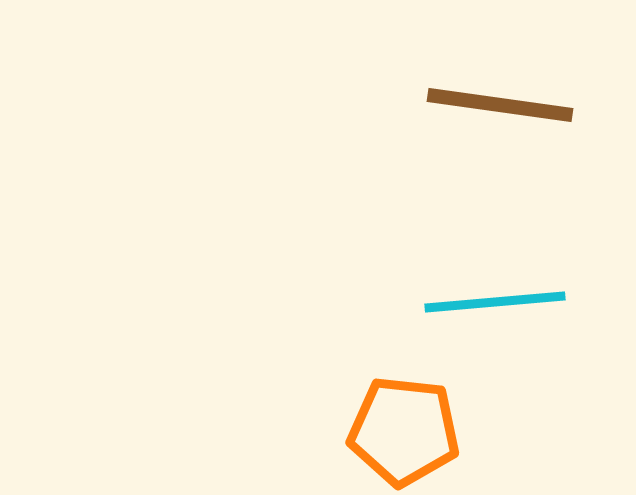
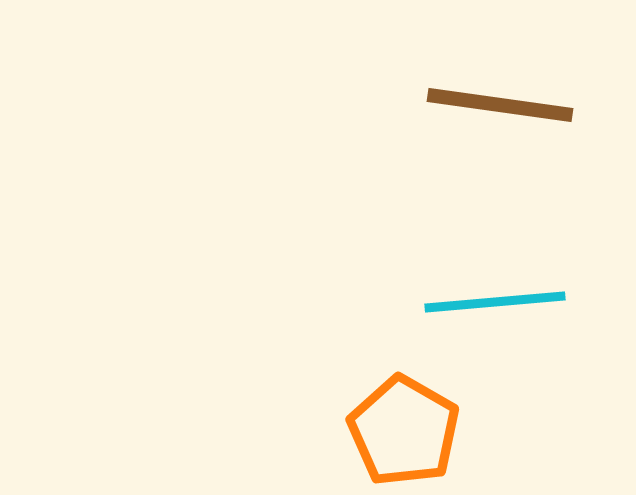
orange pentagon: rotated 24 degrees clockwise
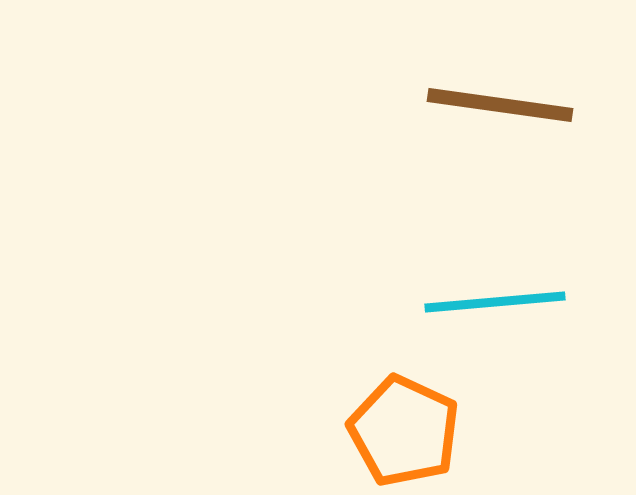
orange pentagon: rotated 5 degrees counterclockwise
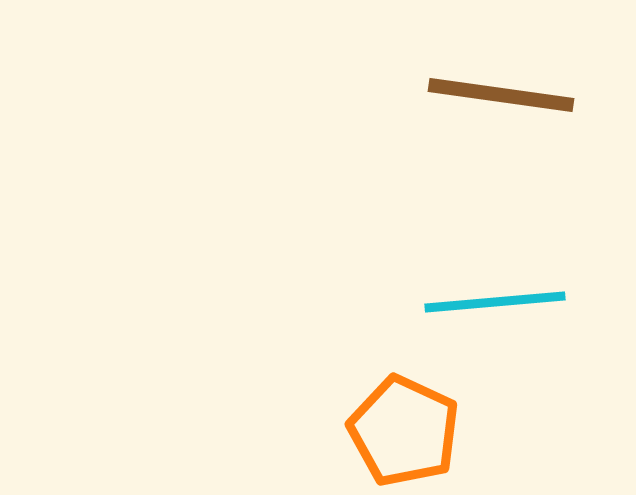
brown line: moved 1 px right, 10 px up
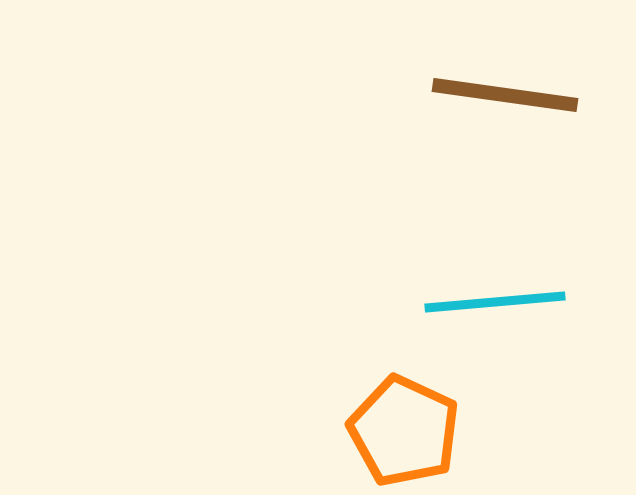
brown line: moved 4 px right
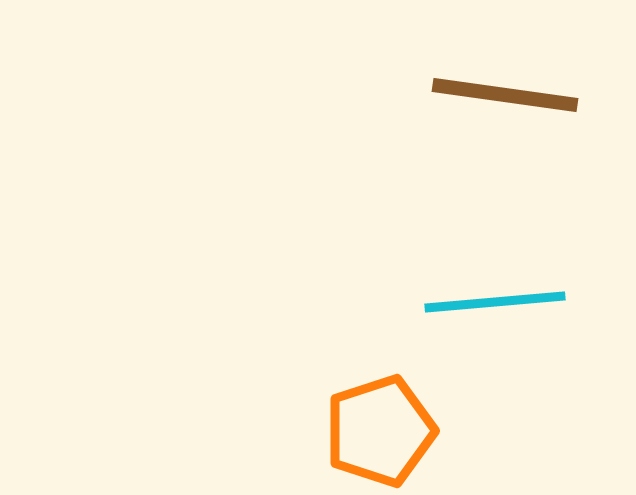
orange pentagon: moved 24 px left; rotated 29 degrees clockwise
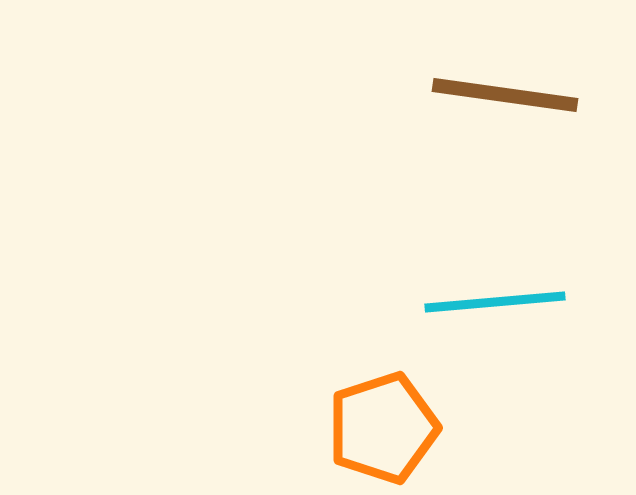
orange pentagon: moved 3 px right, 3 px up
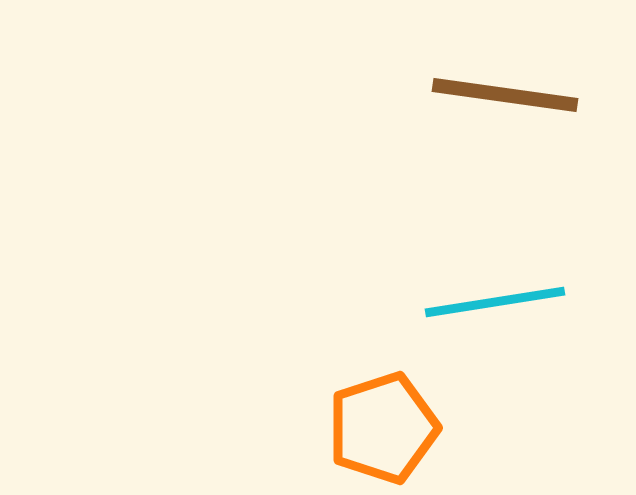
cyan line: rotated 4 degrees counterclockwise
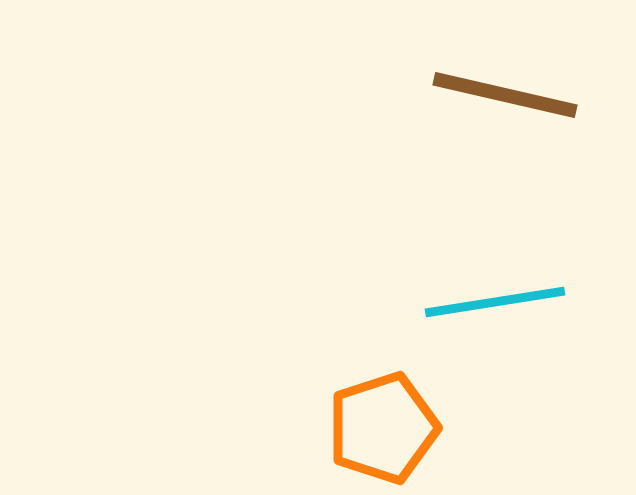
brown line: rotated 5 degrees clockwise
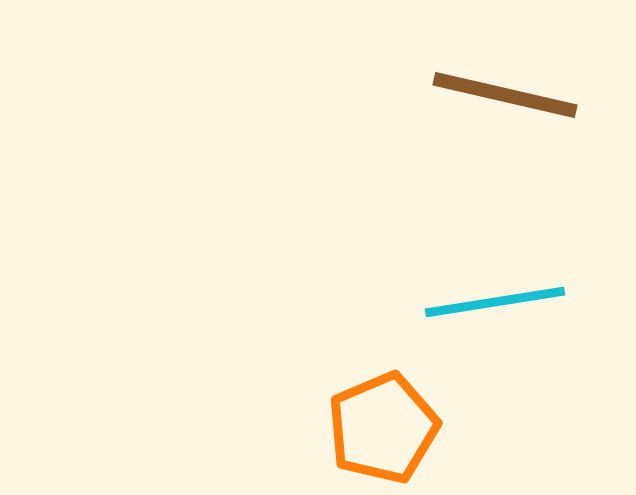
orange pentagon: rotated 5 degrees counterclockwise
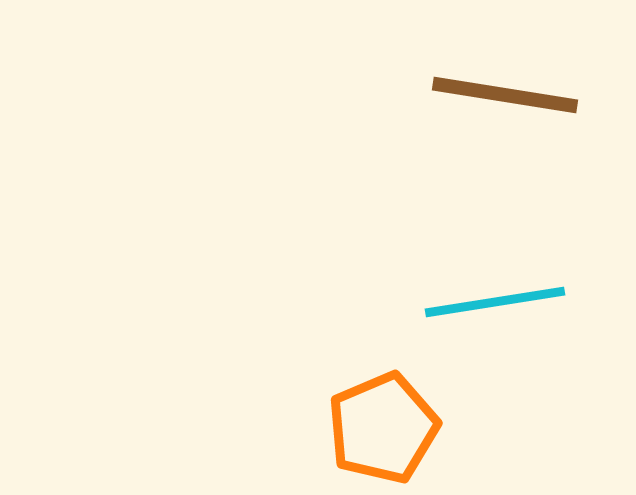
brown line: rotated 4 degrees counterclockwise
